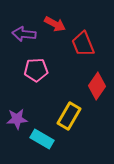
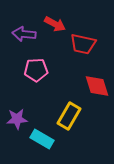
red trapezoid: rotated 56 degrees counterclockwise
red diamond: rotated 52 degrees counterclockwise
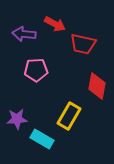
red diamond: rotated 28 degrees clockwise
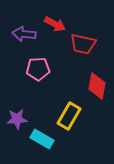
pink pentagon: moved 2 px right, 1 px up
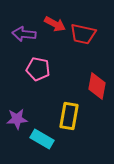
red trapezoid: moved 10 px up
pink pentagon: rotated 15 degrees clockwise
yellow rectangle: rotated 20 degrees counterclockwise
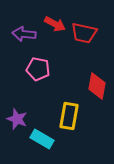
red trapezoid: moved 1 px right, 1 px up
purple star: rotated 25 degrees clockwise
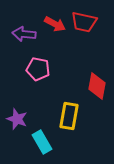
red trapezoid: moved 11 px up
cyan rectangle: moved 3 px down; rotated 30 degrees clockwise
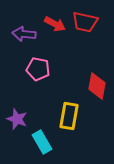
red trapezoid: moved 1 px right
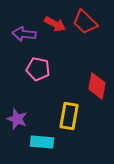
red trapezoid: rotated 32 degrees clockwise
cyan rectangle: rotated 55 degrees counterclockwise
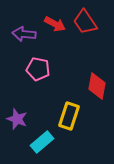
red trapezoid: rotated 12 degrees clockwise
yellow rectangle: rotated 8 degrees clockwise
cyan rectangle: rotated 45 degrees counterclockwise
